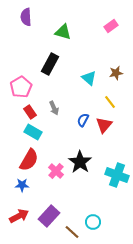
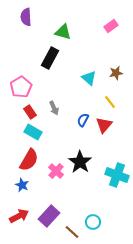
black rectangle: moved 6 px up
blue star: rotated 24 degrees clockwise
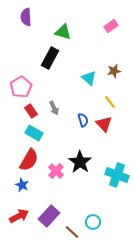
brown star: moved 2 px left, 2 px up
red rectangle: moved 1 px right, 1 px up
blue semicircle: rotated 136 degrees clockwise
red triangle: moved 1 px up; rotated 24 degrees counterclockwise
cyan rectangle: moved 1 px right, 1 px down
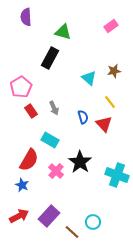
blue semicircle: moved 3 px up
cyan rectangle: moved 16 px right, 7 px down
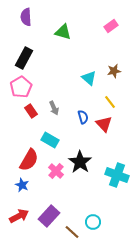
black rectangle: moved 26 px left
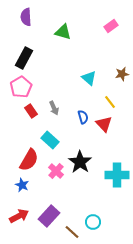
brown star: moved 8 px right, 3 px down
cyan rectangle: rotated 12 degrees clockwise
cyan cross: rotated 20 degrees counterclockwise
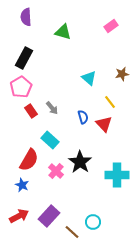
gray arrow: moved 2 px left; rotated 16 degrees counterclockwise
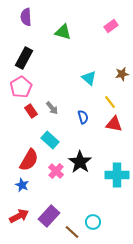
red triangle: moved 10 px right; rotated 36 degrees counterclockwise
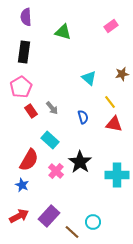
black rectangle: moved 6 px up; rotated 20 degrees counterclockwise
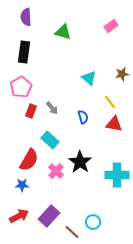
red rectangle: rotated 56 degrees clockwise
blue star: rotated 24 degrees counterclockwise
